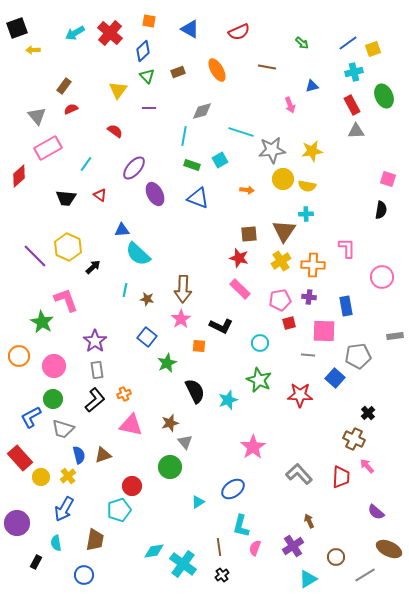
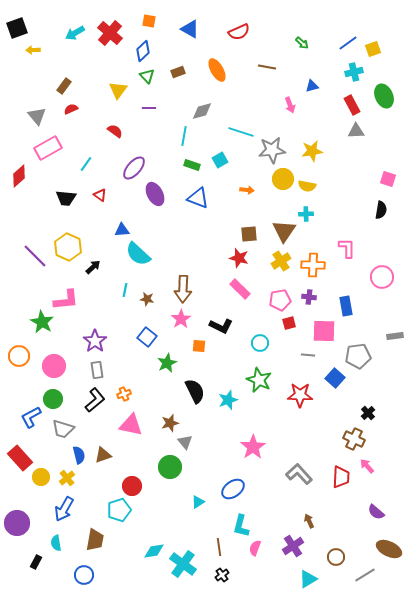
pink L-shape at (66, 300): rotated 104 degrees clockwise
yellow cross at (68, 476): moved 1 px left, 2 px down
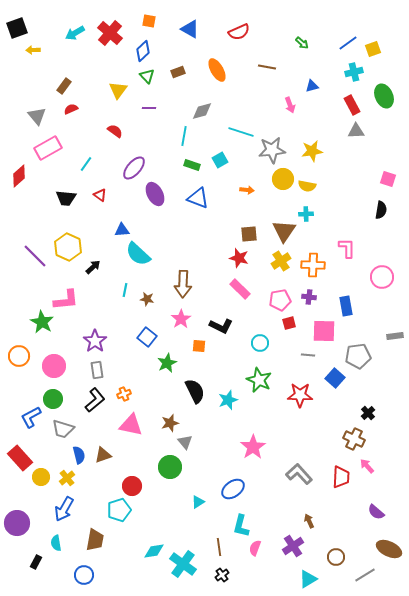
brown arrow at (183, 289): moved 5 px up
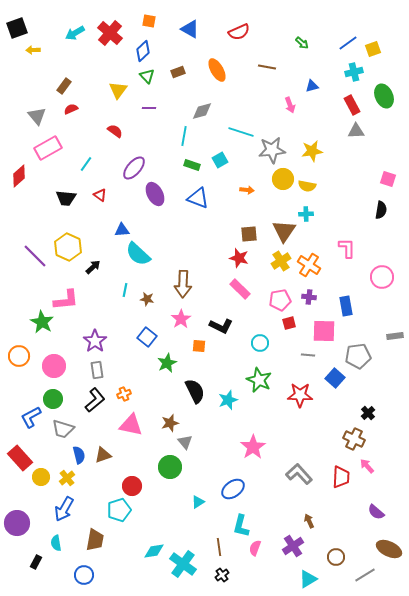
orange cross at (313, 265): moved 4 px left; rotated 30 degrees clockwise
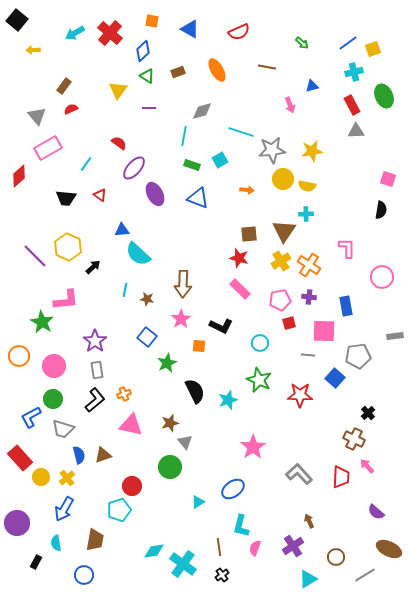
orange square at (149, 21): moved 3 px right
black square at (17, 28): moved 8 px up; rotated 30 degrees counterclockwise
green triangle at (147, 76): rotated 14 degrees counterclockwise
red semicircle at (115, 131): moved 4 px right, 12 px down
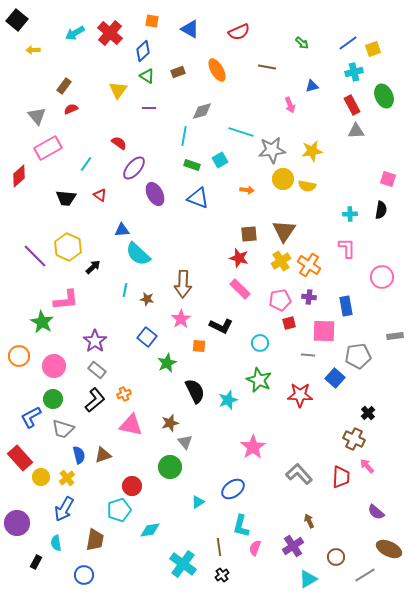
cyan cross at (306, 214): moved 44 px right
gray rectangle at (97, 370): rotated 42 degrees counterclockwise
cyan diamond at (154, 551): moved 4 px left, 21 px up
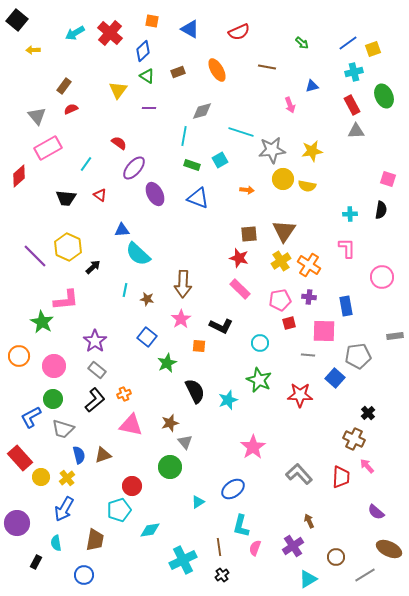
cyan cross at (183, 564): moved 4 px up; rotated 28 degrees clockwise
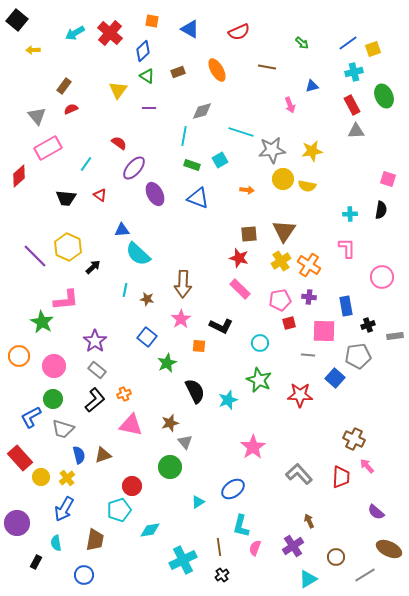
black cross at (368, 413): moved 88 px up; rotated 24 degrees clockwise
